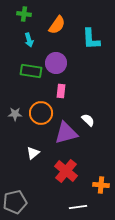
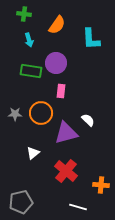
gray pentagon: moved 6 px right
white line: rotated 24 degrees clockwise
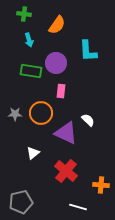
cyan L-shape: moved 3 px left, 12 px down
purple triangle: rotated 40 degrees clockwise
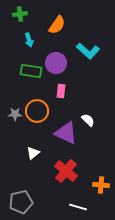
green cross: moved 4 px left; rotated 16 degrees counterclockwise
cyan L-shape: rotated 45 degrees counterclockwise
orange circle: moved 4 px left, 2 px up
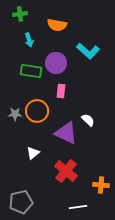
orange semicircle: rotated 66 degrees clockwise
white line: rotated 24 degrees counterclockwise
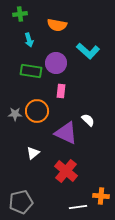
orange cross: moved 11 px down
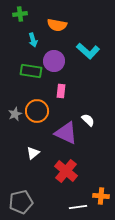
cyan arrow: moved 4 px right
purple circle: moved 2 px left, 2 px up
gray star: rotated 24 degrees counterclockwise
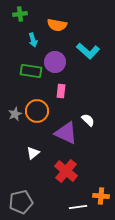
purple circle: moved 1 px right, 1 px down
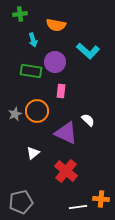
orange semicircle: moved 1 px left
orange cross: moved 3 px down
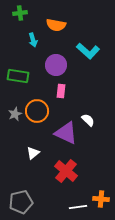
green cross: moved 1 px up
purple circle: moved 1 px right, 3 px down
green rectangle: moved 13 px left, 5 px down
